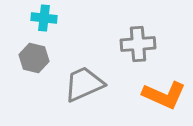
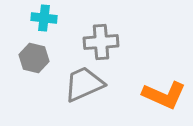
gray cross: moved 37 px left, 2 px up
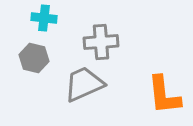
orange L-shape: rotated 60 degrees clockwise
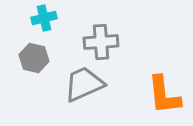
cyan cross: rotated 20 degrees counterclockwise
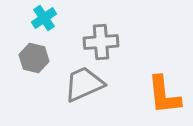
cyan cross: rotated 20 degrees counterclockwise
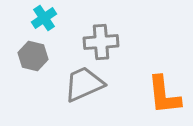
gray hexagon: moved 1 px left, 2 px up
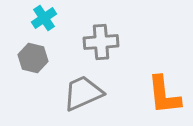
gray hexagon: moved 2 px down
gray trapezoid: moved 1 px left, 9 px down
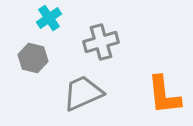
cyan cross: moved 5 px right
gray cross: rotated 12 degrees counterclockwise
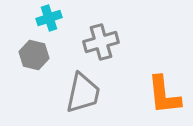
cyan cross: rotated 15 degrees clockwise
gray hexagon: moved 1 px right, 3 px up
gray trapezoid: rotated 126 degrees clockwise
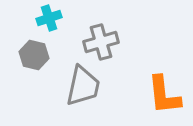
gray trapezoid: moved 7 px up
